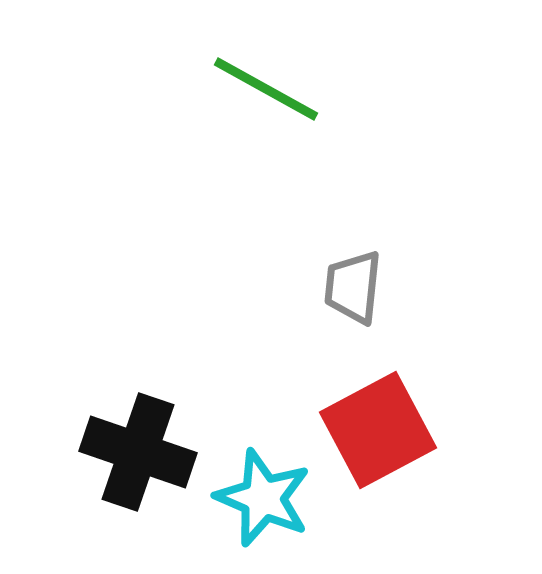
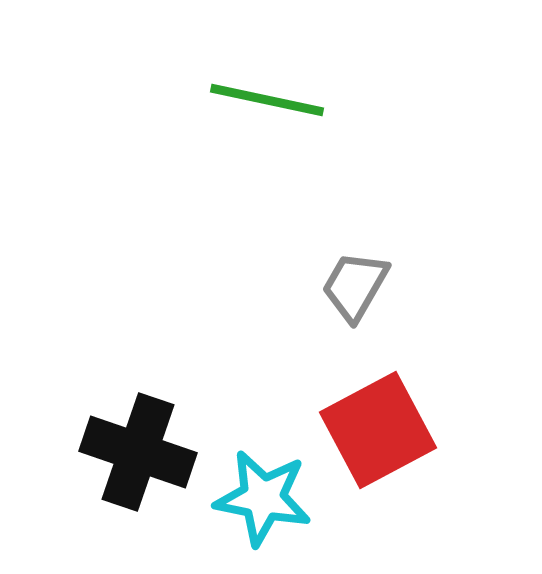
green line: moved 1 px right, 11 px down; rotated 17 degrees counterclockwise
gray trapezoid: moved 2 px right, 1 px up; rotated 24 degrees clockwise
cyan star: rotated 12 degrees counterclockwise
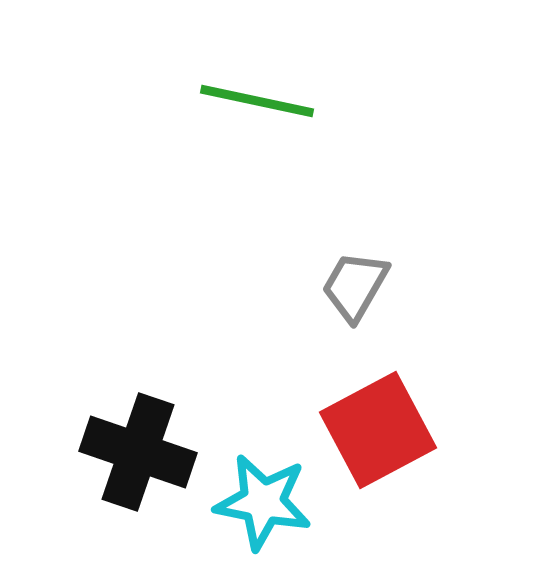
green line: moved 10 px left, 1 px down
cyan star: moved 4 px down
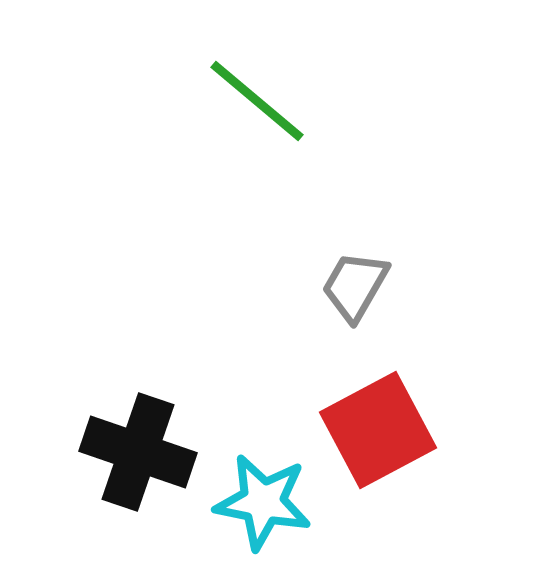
green line: rotated 28 degrees clockwise
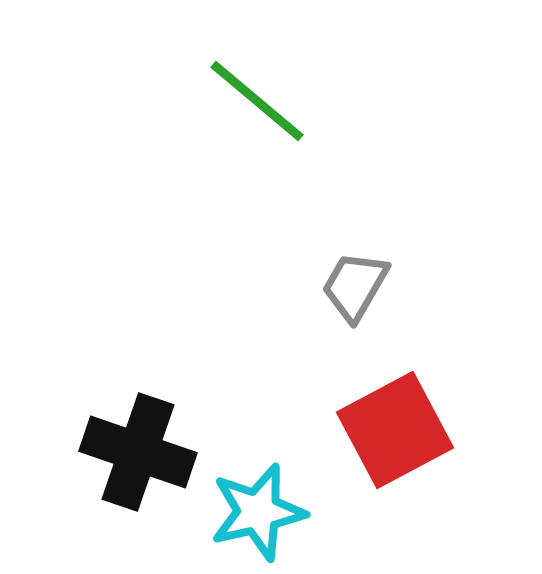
red square: moved 17 px right
cyan star: moved 5 px left, 10 px down; rotated 24 degrees counterclockwise
